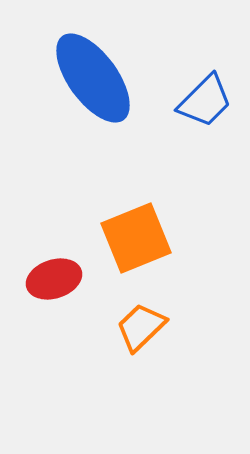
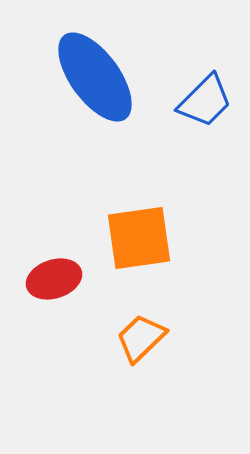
blue ellipse: moved 2 px right, 1 px up
orange square: moved 3 px right; rotated 14 degrees clockwise
orange trapezoid: moved 11 px down
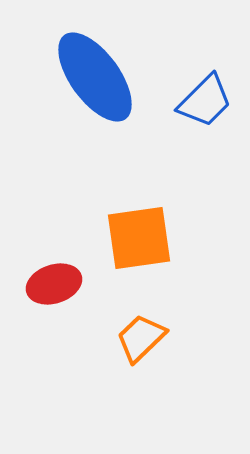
red ellipse: moved 5 px down
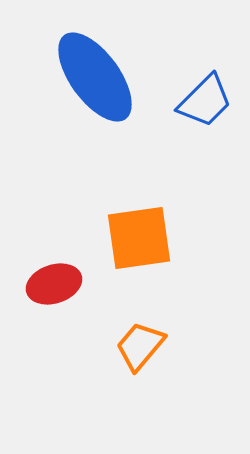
orange trapezoid: moved 1 px left, 8 px down; rotated 6 degrees counterclockwise
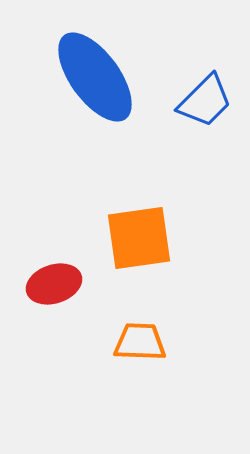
orange trapezoid: moved 4 px up; rotated 52 degrees clockwise
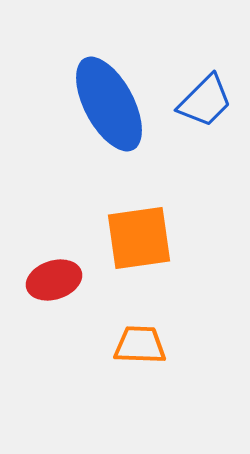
blue ellipse: moved 14 px right, 27 px down; rotated 8 degrees clockwise
red ellipse: moved 4 px up
orange trapezoid: moved 3 px down
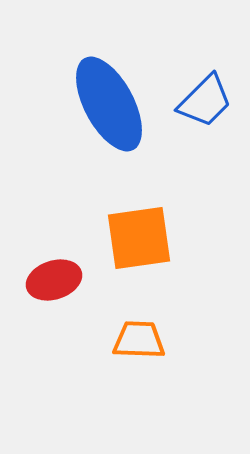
orange trapezoid: moved 1 px left, 5 px up
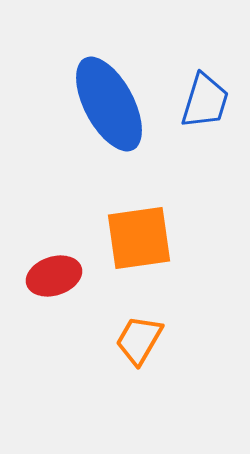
blue trapezoid: rotated 28 degrees counterclockwise
red ellipse: moved 4 px up
orange trapezoid: rotated 62 degrees counterclockwise
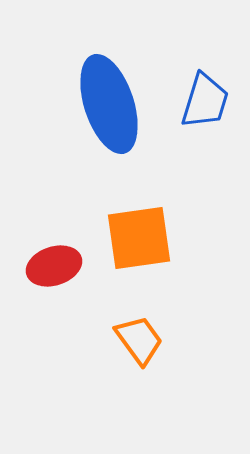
blue ellipse: rotated 10 degrees clockwise
red ellipse: moved 10 px up
orange trapezoid: rotated 114 degrees clockwise
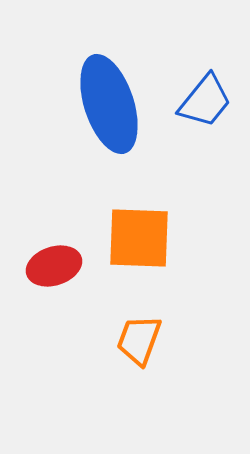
blue trapezoid: rotated 22 degrees clockwise
orange square: rotated 10 degrees clockwise
orange trapezoid: rotated 124 degrees counterclockwise
